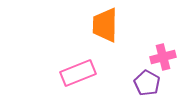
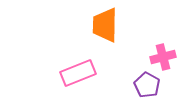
purple pentagon: moved 2 px down
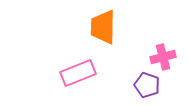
orange trapezoid: moved 2 px left, 2 px down
purple pentagon: rotated 10 degrees counterclockwise
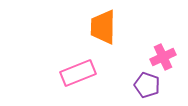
pink cross: rotated 10 degrees counterclockwise
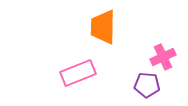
purple pentagon: rotated 15 degrees counterclockwise
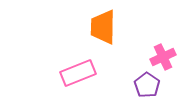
purple pentagon: rotated 30 degrees clockwise
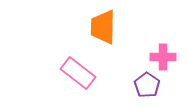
pink cross: rotated 25 degrees clockwise
pink rectangle: rotated 60 degrees clockwise
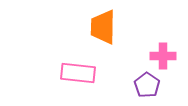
pink cross: moved 1 px up
pink rectangle: rotated 32 degrees counterclockwise
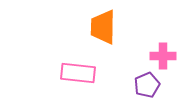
purple pentagon: rotated 15 degrees clockwise
